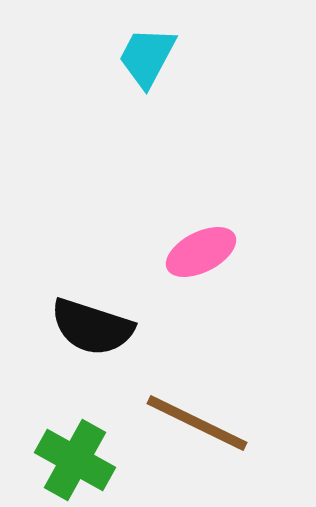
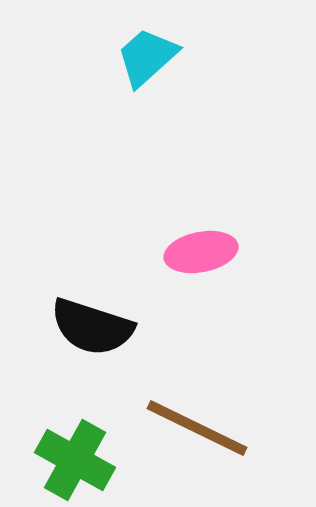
cyan trapezoid: rotated 20 degrees clockwise
pink ellipse: rotated 16 degrees clockwise
brown line: moved 5 px down
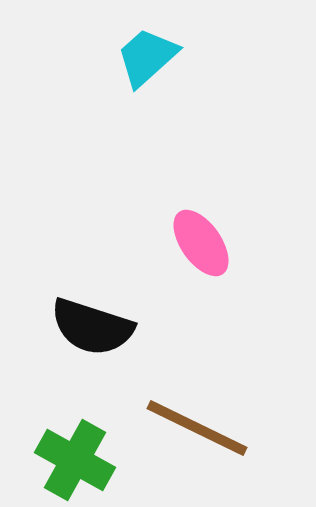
pink ellipse: moved 9 px up; rotated 66 degrees clockwise
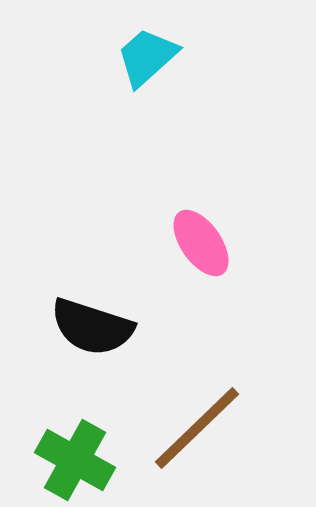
brown line: rotated 70 degrees counterclockwise
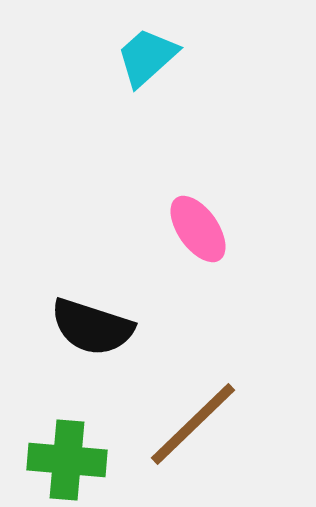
pink ellipse: moved 3 px left, 14 px up
brown line: moved 4 px left, 4 px up
green cross: moved 8 px left; rotated 24 degrees counterclockwise
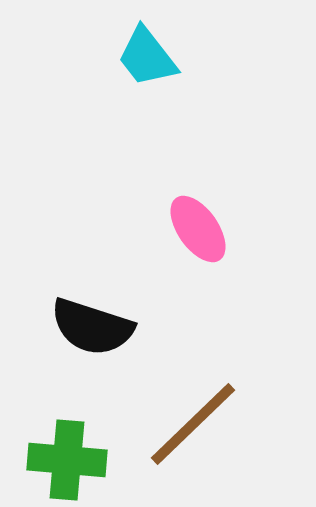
cyan trapezoid: rotated 86 degrees counterclockwise
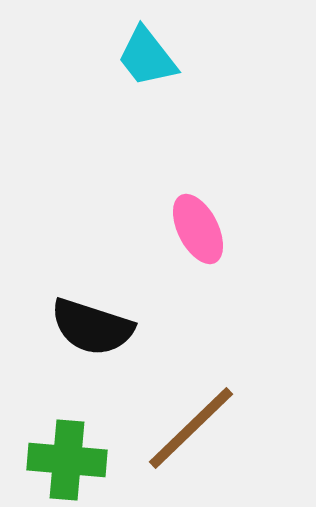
pink ellipse: rotated 8 degrees clockwise
brown line: moved 2 px left, 4 px down
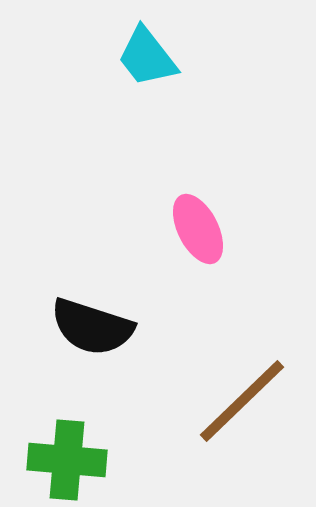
brown line: moved 51 px right, 27 px up
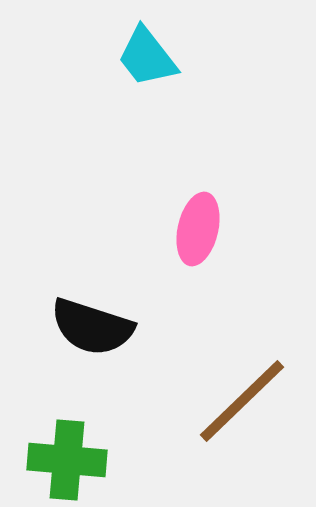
pink ellipse: rotated 40 degrees clockwise
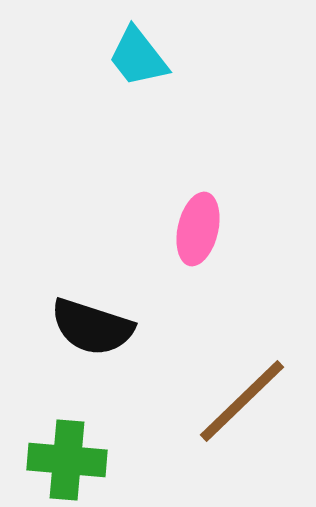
cyan trapezoid: moved 9 px left
